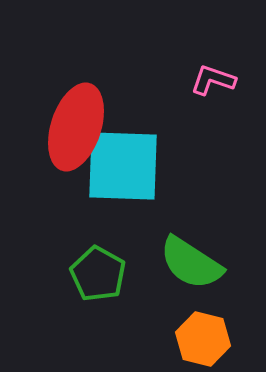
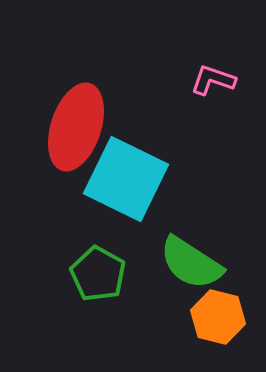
cyan square: moved 3 px right, 13 px down; rotated 24 degrees clockwise
orange hexagon: moved 15 px right, 22 px up
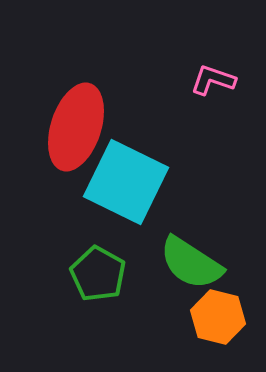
cyan square: moved 3 px down
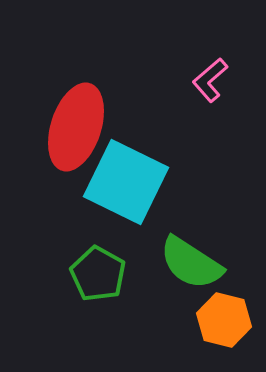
pink L-shape: moved 3 px left; rotated 60 degrees counterclockwise
orange hexagon: moved 6 px right, 3 px down
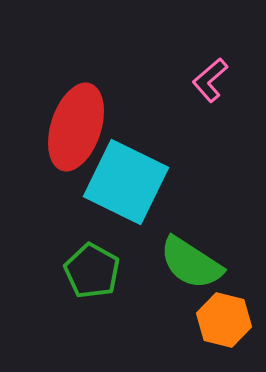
green pentagon: moved 6 px left, 3 px up
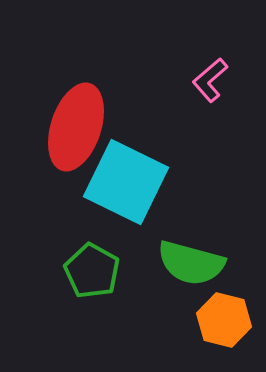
green semicircle: rotated 18 degrees counterclockwise
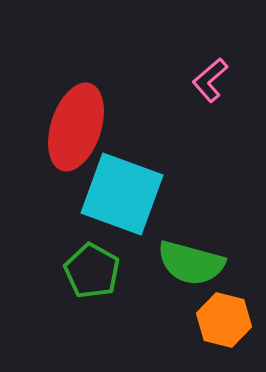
cyan square: moved 4 px left, 12 px down; rotated 6 degrees counterclockwise
